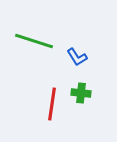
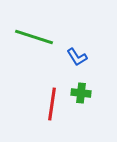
green line: moved 4 px up
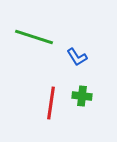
green cross: moved 1 px right, 3 px down
red line: moved 1 px left, 1 px up
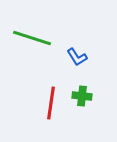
green line: moved 2 px left, 1 px down
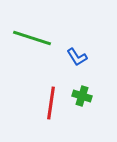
green cross: rotated 12 degrees clockwise
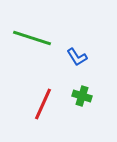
red line: moved 8 px left, 1 px down; rotated 16 degrees clockwise
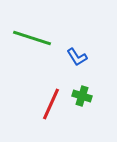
red line: moved 8 px right
